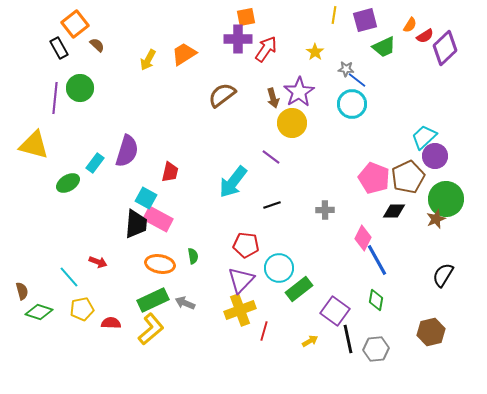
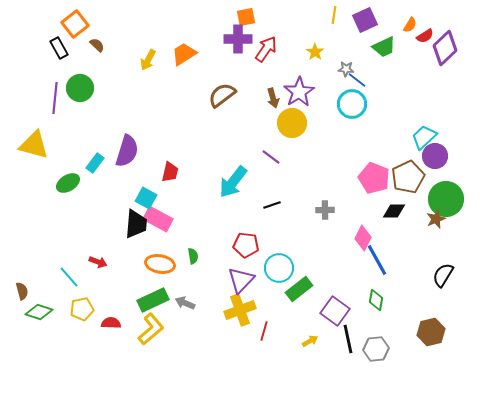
purple square at (365, 20): rotated 10 degrees counterclockwise
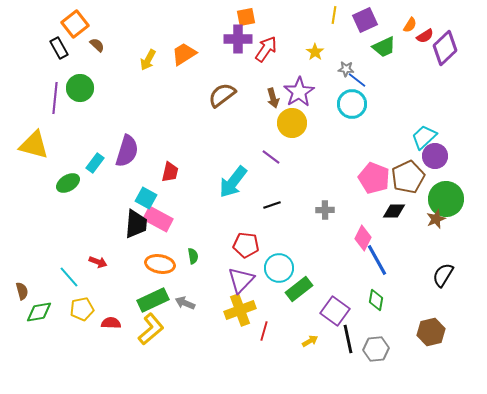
green diamond at (39, 312): rotated 28 degrees counterclockwise
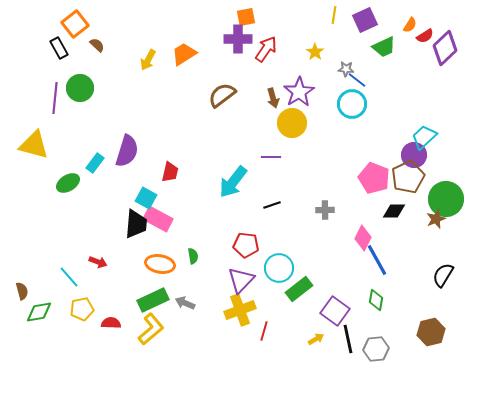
purple circle at (435, 156): moved 21 px left, 1 px up
purple line at (271, 157): rotated 36 degrees counterclockwise
yellow arrow at (310, 341): moved 6 px right, 2 px up
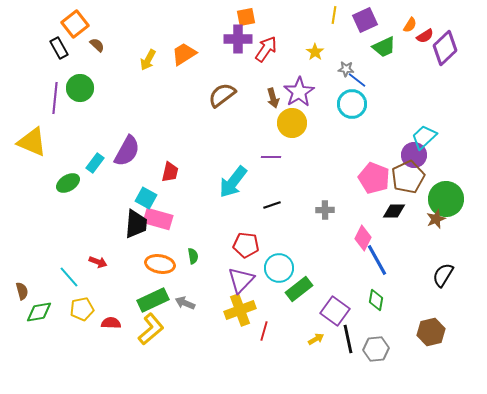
yellow triangle at (34, 145): moved 2 px left, 3 px up; rotated 8 degrees clockwise
purple semicircle at (127, 151): rotated 12 degrees clockwise
pink rectangle at (158, 219): rotated 12 degrees counterclockwise
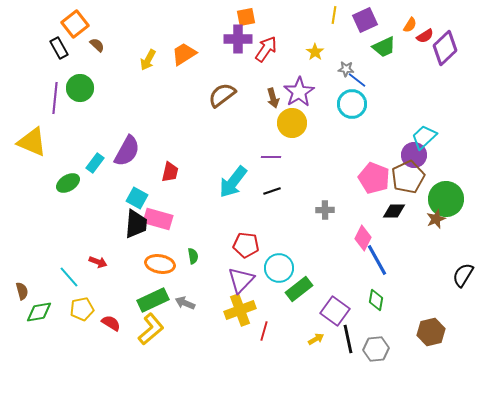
cyan square at (146, 198): moved 9 px left
black line at (272, 205): moved 14 px up
black semicircle at (443, 275): moved 20 px right
red semicircle at (111, 323): rotated 30 degrees clockwise
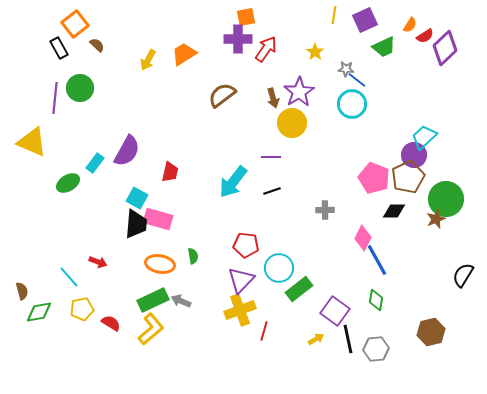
gray arrow at (185, 303): moved 4 px left, 2 px up
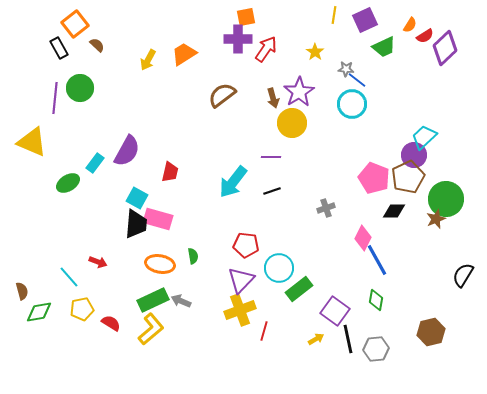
gray cross at (325, 210): moved 1 px right, 2 px up; rotated 18 degrees counterclockwise
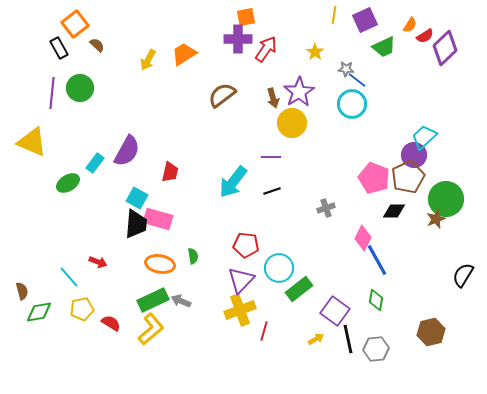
purple line at (55, 98): moved 3 px left, 5 px up
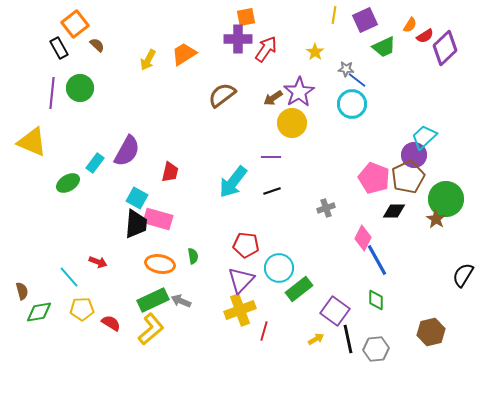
brown arrow at (273, 98): rotated 72 degrees clockwise
brown star at (436, 219): rotated 18 degrees counterclockwise
green diamond at (376, 300): rotated 10 degrees counterclockwise
yellow pentagon at (82, 309): rotated 10 degrees clockwise
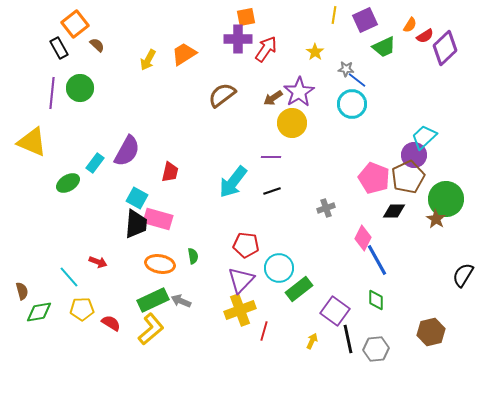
yellow arrow at (316, 339): moved 4 px left, 2 px down; rotated 35 degrees counterclockwise
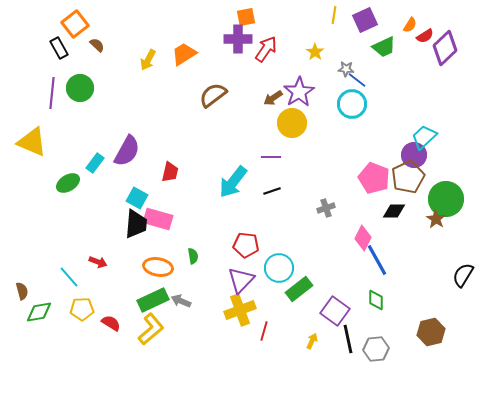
brown semicircle at (222, 95): moved 9 px left
orange ellipse at (160, 264): moved 2 px left, 3 px down
